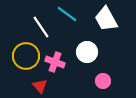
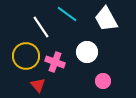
red triangle: moved 2 px left, 1 px up
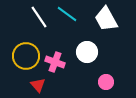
white line: moved 2 px left, 10 px up
pink circle: moved 3 px right, 1 px down
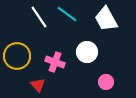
yellow circle: moved 9 px left
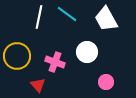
white line: rotated 45 degrees clockwise
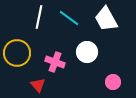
cyan line: moved 2 px right, 4 px down
yellow circle: moved 3 px up
pink circle: moved 7 px right
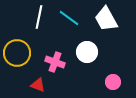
red triangle: rotated 28 degrees counterclockwise
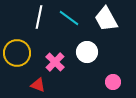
pink cross: rotated 24 degrees clockwise
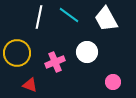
cyan line: moved 3 px up
pink cross: rotated 24 degrees clockwise
red triangle: moved 8 px left
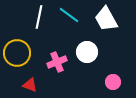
pink cross: moved 2 px right
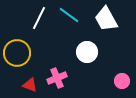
white line: moved 1 px down; rotated 15 degrees clockwise
pink cross: moved 16 px down
pink circle: moved 9 px right, 1 px up
